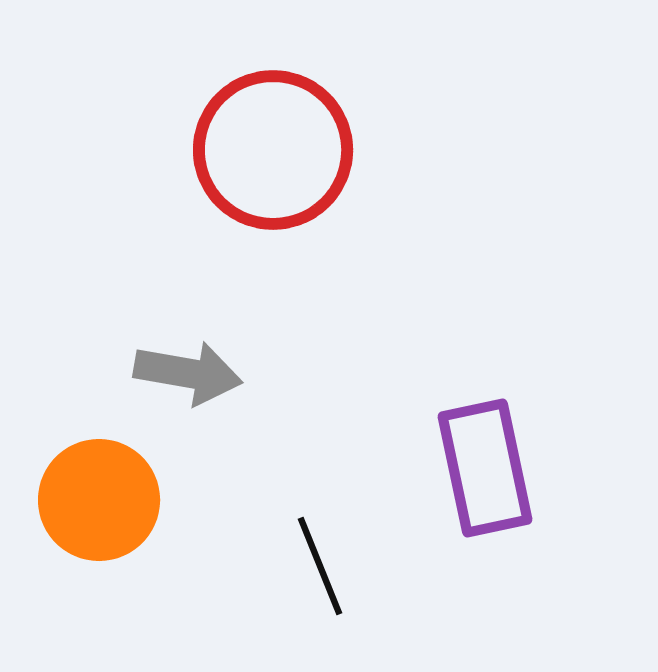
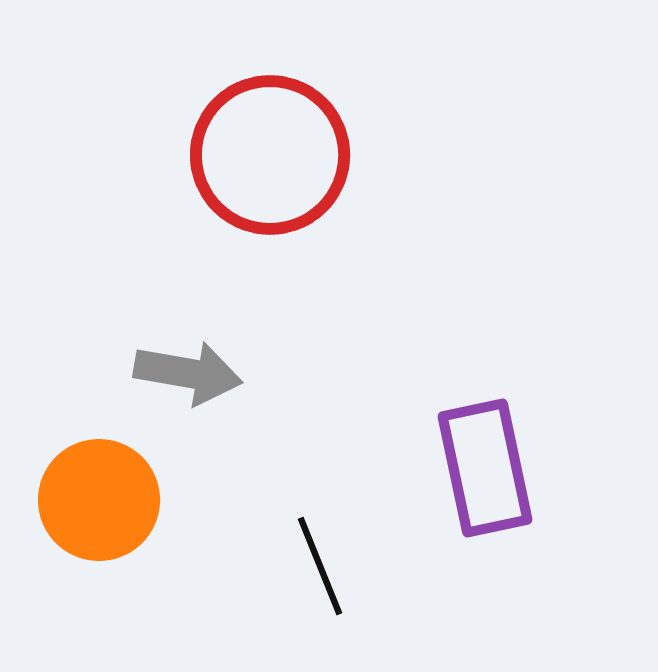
red circle: moved 3 px left, 5 px down
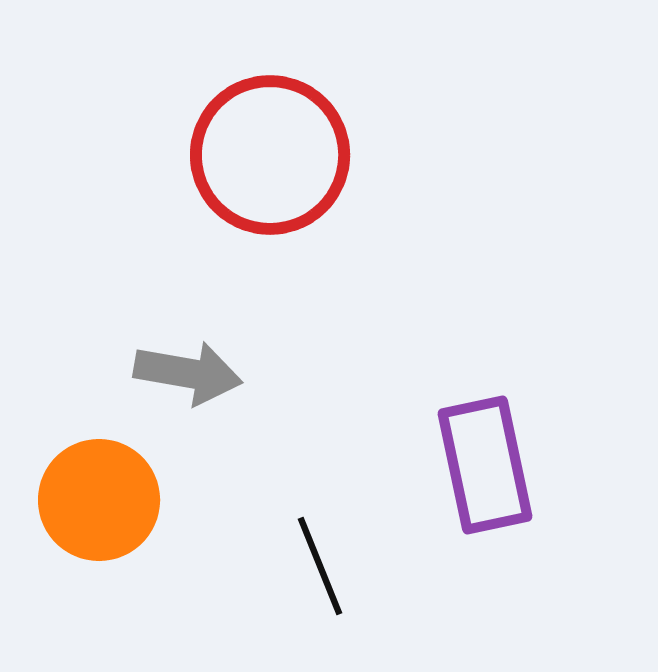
purple rectangle: moved 3 px up
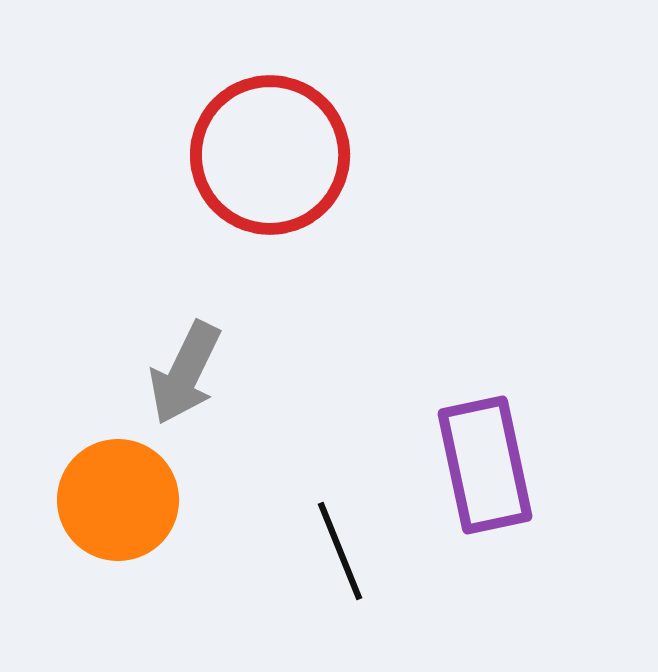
gray arrow: moved 3 px left; rotated 106 degrees clockwise
orange circle: moved 19 px right
black line: moved 20 px right, 15 px up
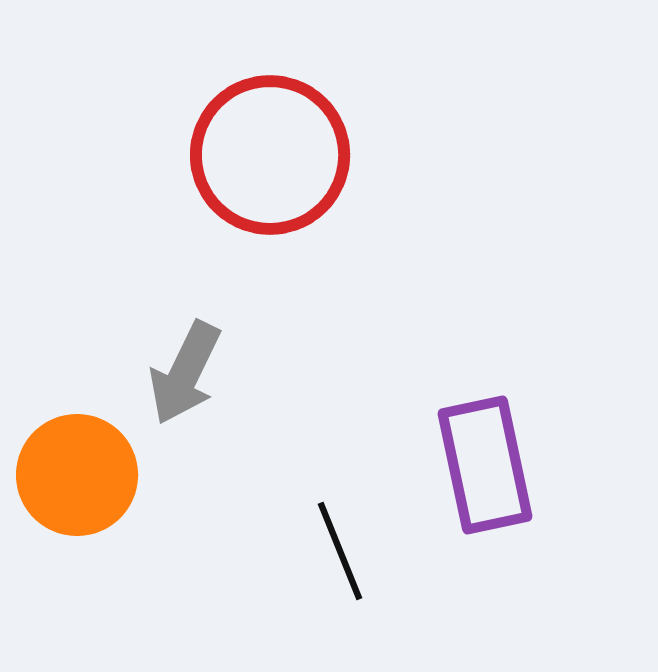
orange circle: moved 41 px left, 25 px up
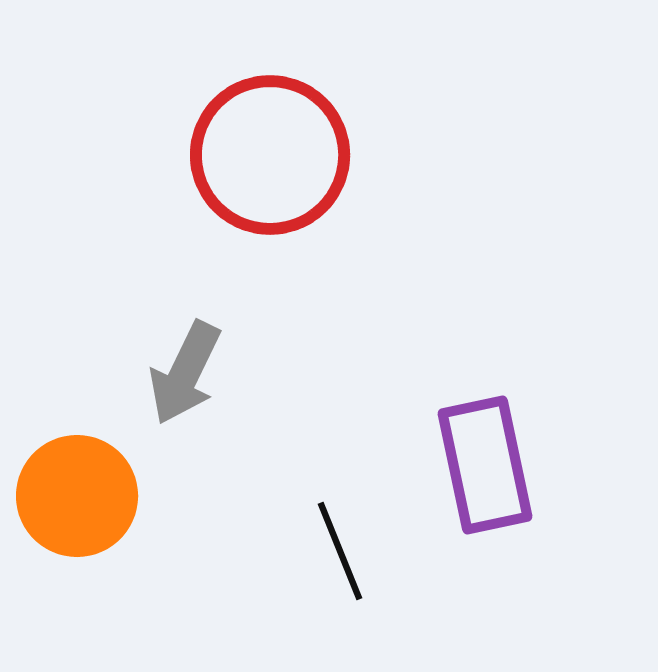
orange circle: moved 21 px down
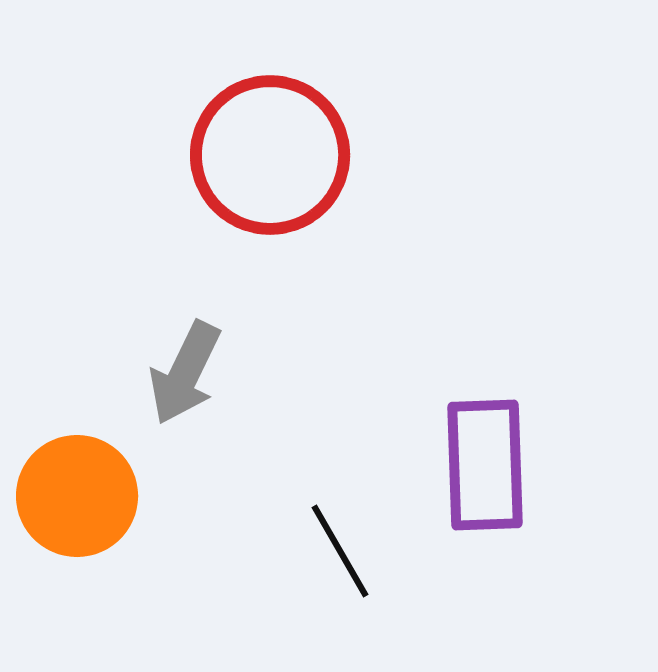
purple rectangle: rotated 10 degrees clockwise
black line: rotated 8 degrees counterclockwise
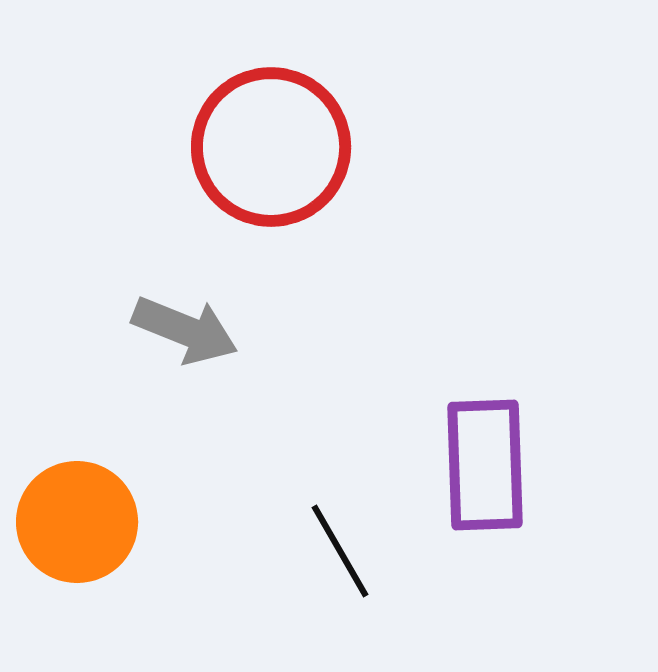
red circle: moved 1 px right, 8 px up
gray arrow: moved 43 px up; rotated 94 degrees counterclockwise
orange circle: moved 26 px down
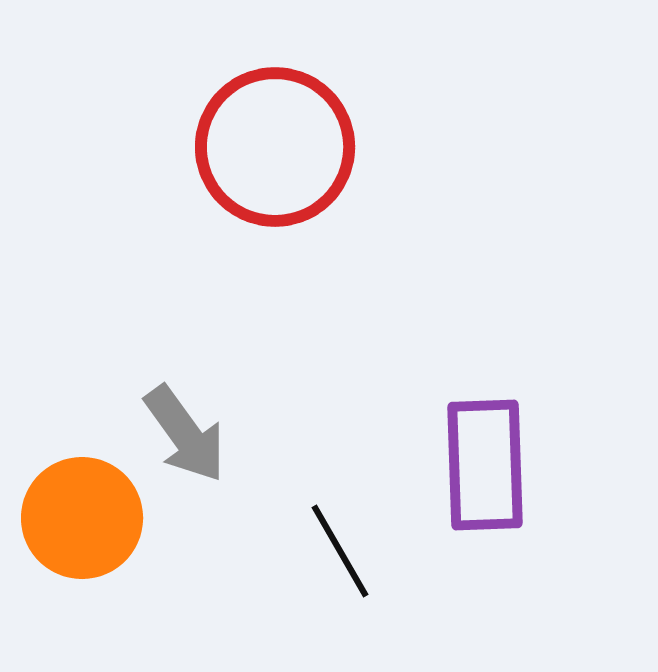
red circle: moved 4 px right
gray arrow: moved 104 px down; rotated 32 degrees clockwise
orange circle: moved 5 px right, 4 px up
